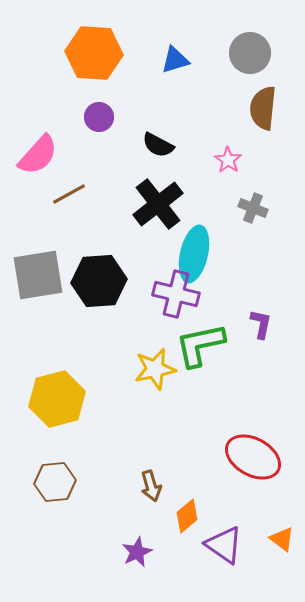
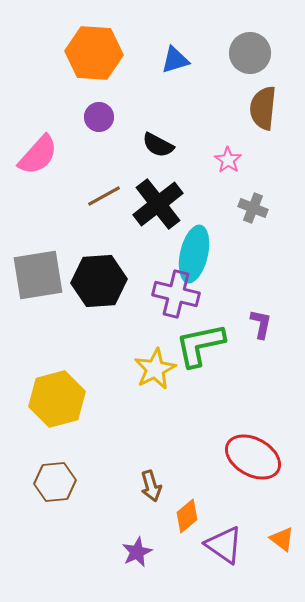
brown line: moved 35 px right, 2 px down
yellow star: rotated 15 degrees counterclockwise
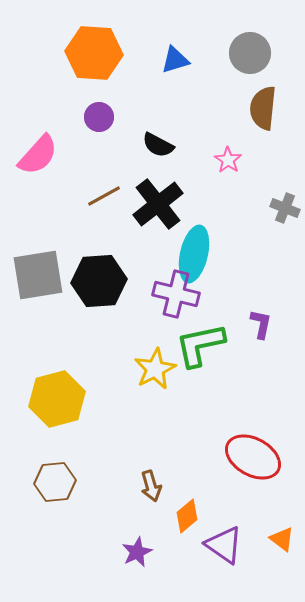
gray cross: moved 32 px right
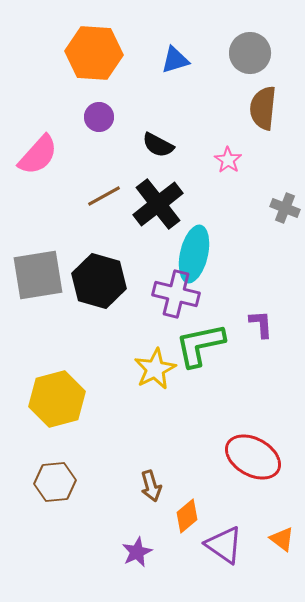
black hexagon: rotated 20 degrees clockwise
purple L-shape: rotated 16 degrees counterclockwise
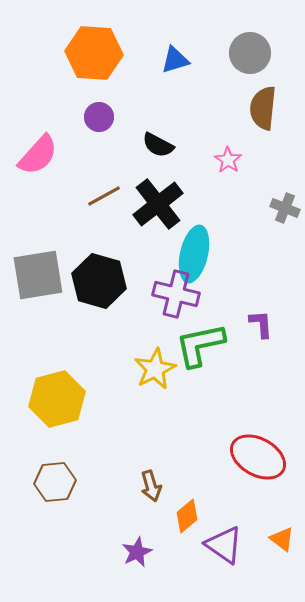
red ellipse: moved 5 px right
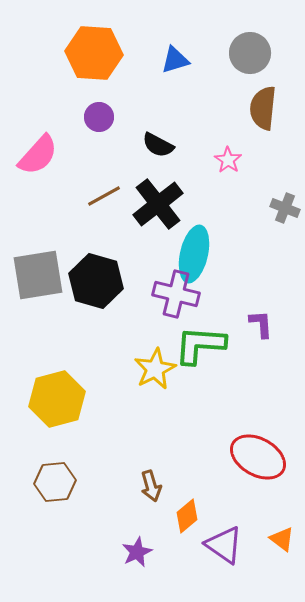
black hexagon: moved 3 px left
green L-shape: rotated 16 degrees clockwise
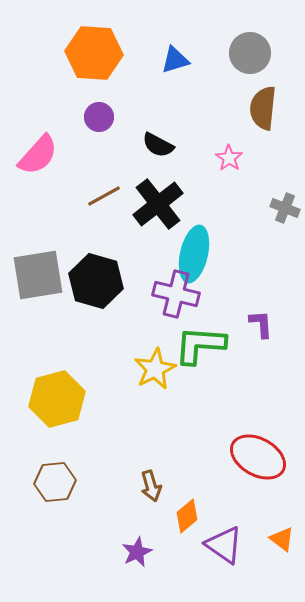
pink star: moved 1 px right, 2 px up
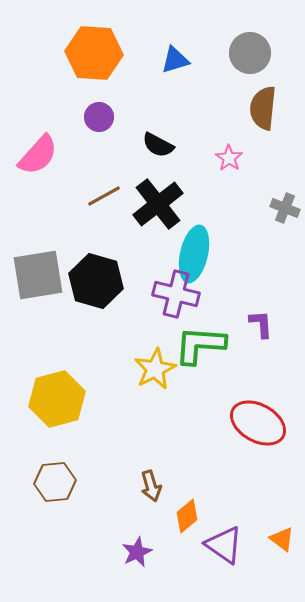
red ellipse: moved 34 px up
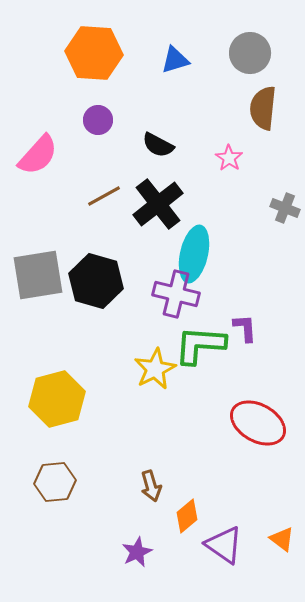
purple circle: moved 1 px left, 3 px down
purple L-shape: moved 16 px left, 4 px down
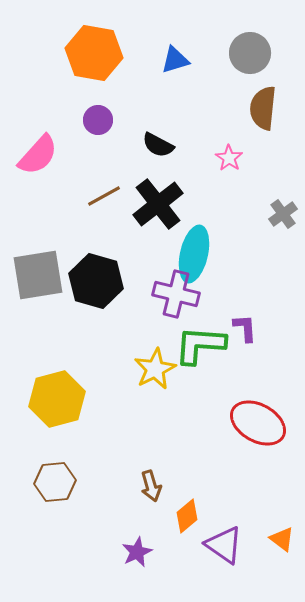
orange hexagon: rotated 6 degrees clockwise
gray cross: moved 2 px left, 6 px down; rotated 32 degrees clockwise
